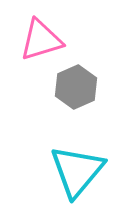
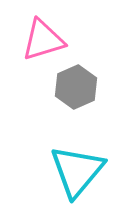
pink triangle: moved 2 px right
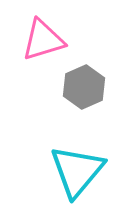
gray hexagon: moved 8 px right
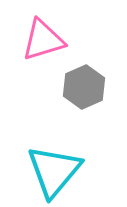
cyan triangle: moved 23 px left
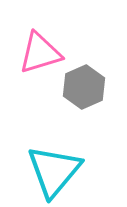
pink triangle: moved 3 px left, 13 px down
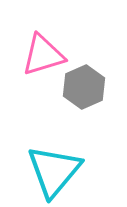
pink triangle: moved 3 px right, 2 px down
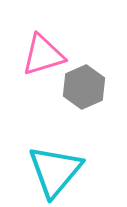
cyan triangle: moved 1 px right
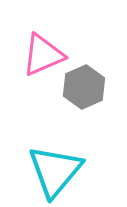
pink triangle: rotated 6 degrees counterclockwise
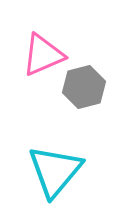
gray hexagon: rotated 9 degrees clockwise
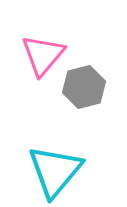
pink triangle: rotated 27 degrees counterclockwise
